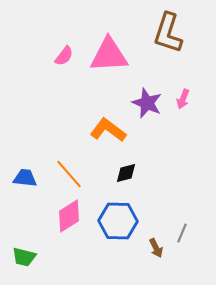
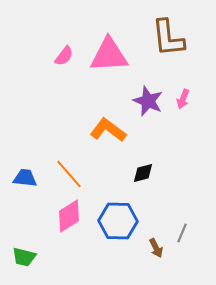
brown L-shape: moved 5 px down; rotated 24 degrees counterclockwise
purple star: moved 1 px right, 2 px up
black diamond: moved 17 px right
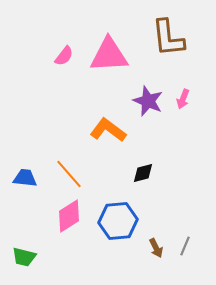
blue hexagon: rotated 6 degrees counterclockwise
gray line: moved 3 px right, 13 px down
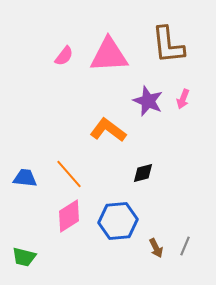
brown L-shape: moved 7 px down
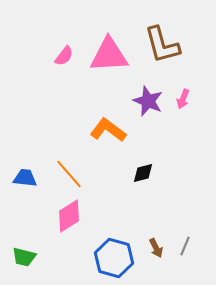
brown L-shape: moved 6 px left; rotated 9 degrees counterclockwise
blue hexagon: moved 4 px left, 37 px down; rotated 21 degrees clockwise
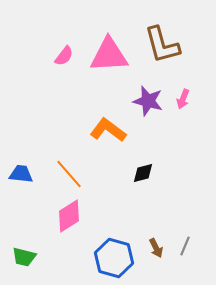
purple star: rotated 8 degrees counterclockwise
blue trapezoid: moved 4 px left, 4 px up
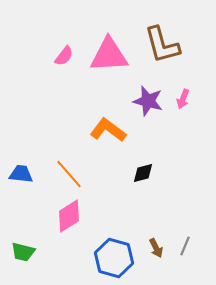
green trapezoid: moved 1 px left, 5 px up
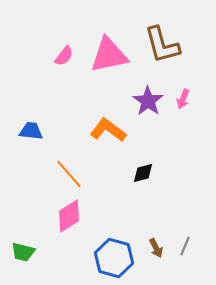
pink triangle: rotated 9 degrees counterclockwise
purple star: rotated 20 degrees clockwise
blue trapezoid: moved 10 px right, 43 px up
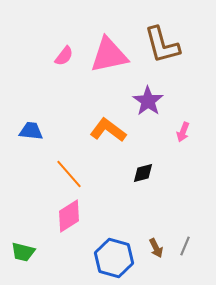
pink arrow: moved 33 px down
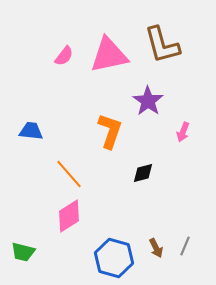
orange L-shape: moved 2 px right, 1 px down; rotated 72 degrees clockwise
